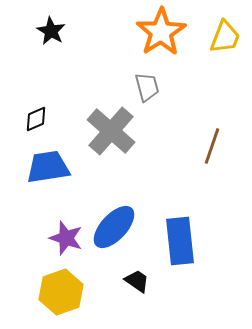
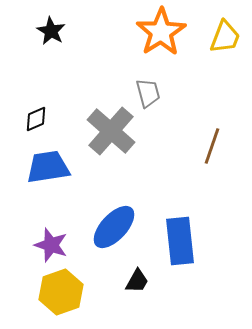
gray trapezoid: moved 1 px right, 6 px down
purple star: moved 15 px left, 7 px down
black trapezoid: rotated 84 degrees clockwise
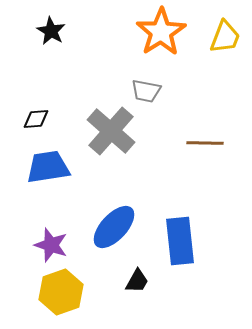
gray trapezoid: moved 2 px left, 2 px up; rotated 116 degrees clockwise
black diamond: rotated 20 degrees clockwise
brown line: moved 7 px left, 3 px up; rotated 72 degrees clockwise
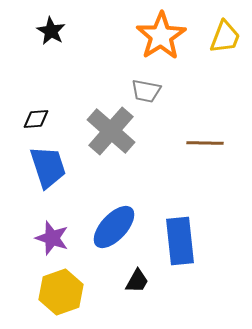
orange star: moved 4 px down
blue trapezoid: rotated 81 degrees clockwise
purple star: moved 1 px right, 7 px up
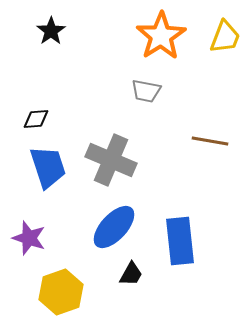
black star: rotated 8 degrees clockwise
gray cross: moved 29 px down; rotated 18 degrees counterclockwise
brown line: moved 5 px right, 2 px up; rotated 9 degrees clockwise
purple star: moved 23 px left
black trapezoid: moved 6 px left, 7 px up
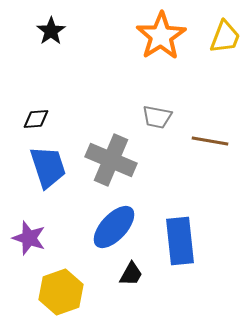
gray trapezoid: moved 11 px right, 26 px down
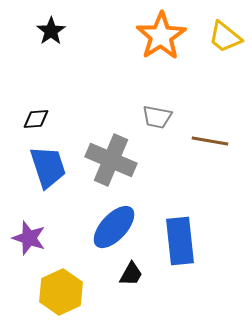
yellow trapezoid: rotated 108 degrees clockwise
yellow hexagon: rotated 6 degrees counterclockwise
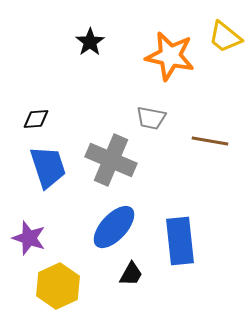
black star: moved 39 px right, 11 px down
orange star: moved 9 px right, 20 px down; rotated 27 degrees counterclockwise
gray trapezoid: moved 6 px left, 1 px down
yellow hexagon: moved 3 px left, 6 px up
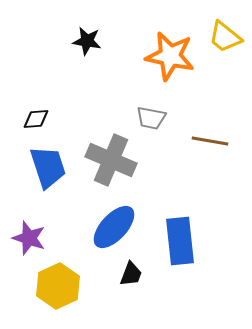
black star: moved 3 px left, 1 px up; rotated 28 degrees counterclockwise
black trapezoid: rotated 8 degrees counterclockwise
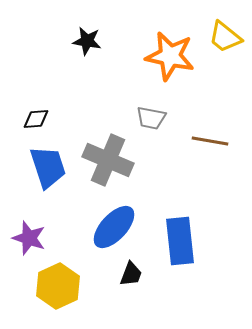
gray cross: moved 3 px left
